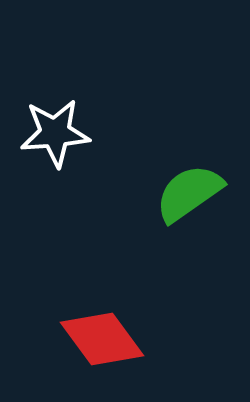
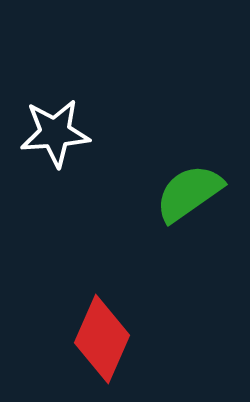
red diamond: rotated 60 degrees clockwise
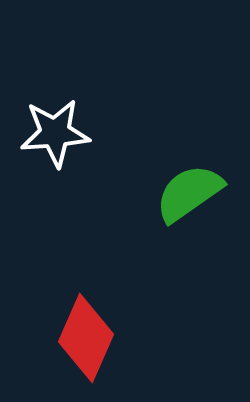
red diamond: moved 16 px left, 1 px up
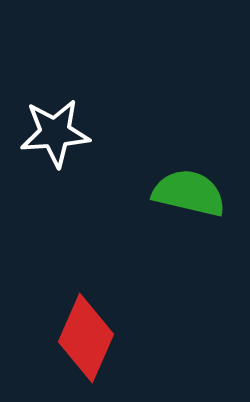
green semicircle: rotated 48 degrees clockwise
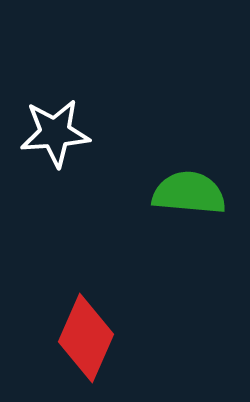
green semicircle: rotated 8 degrees counterclockwise
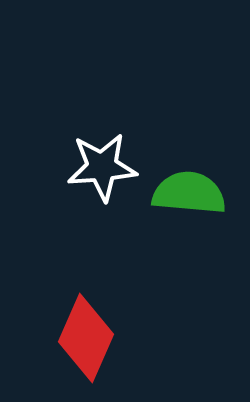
white star: moved 47 px right, 34 px down
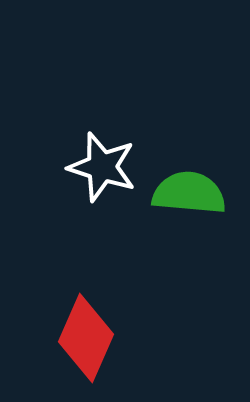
white star: rotated 22 degrees clockwise
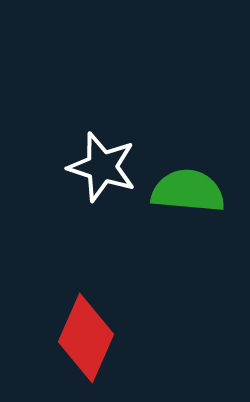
green semicircle: moved 1 px left, 2 px up
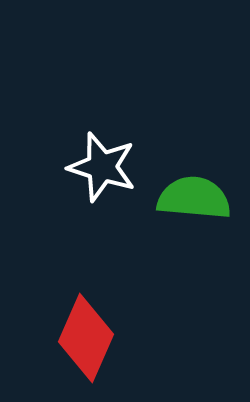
green semicircle: moved 6 px right, 7 px down
